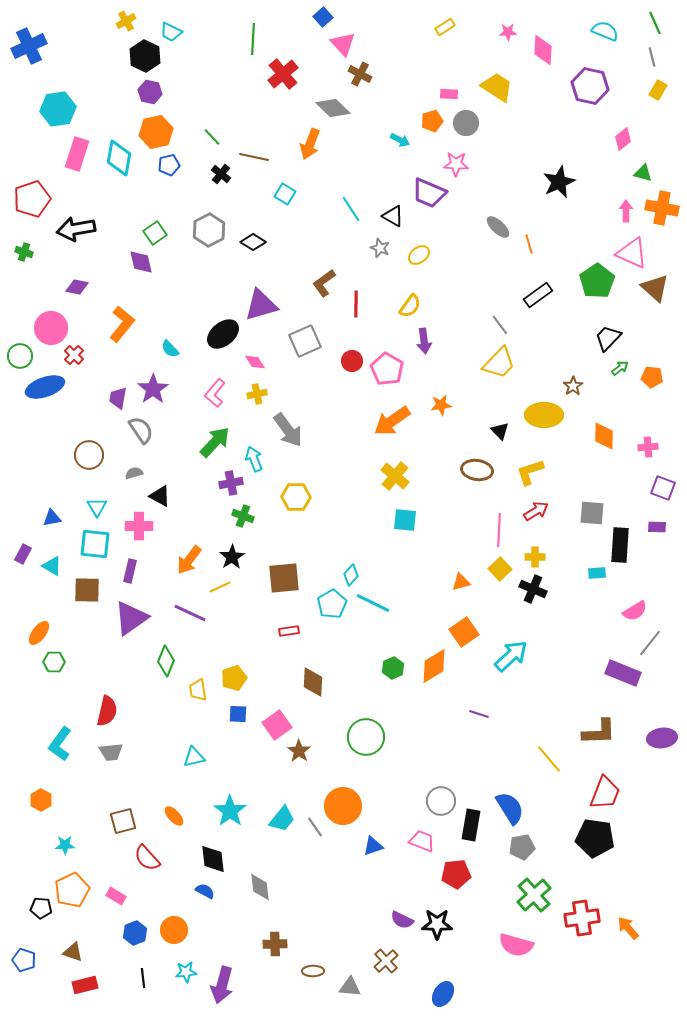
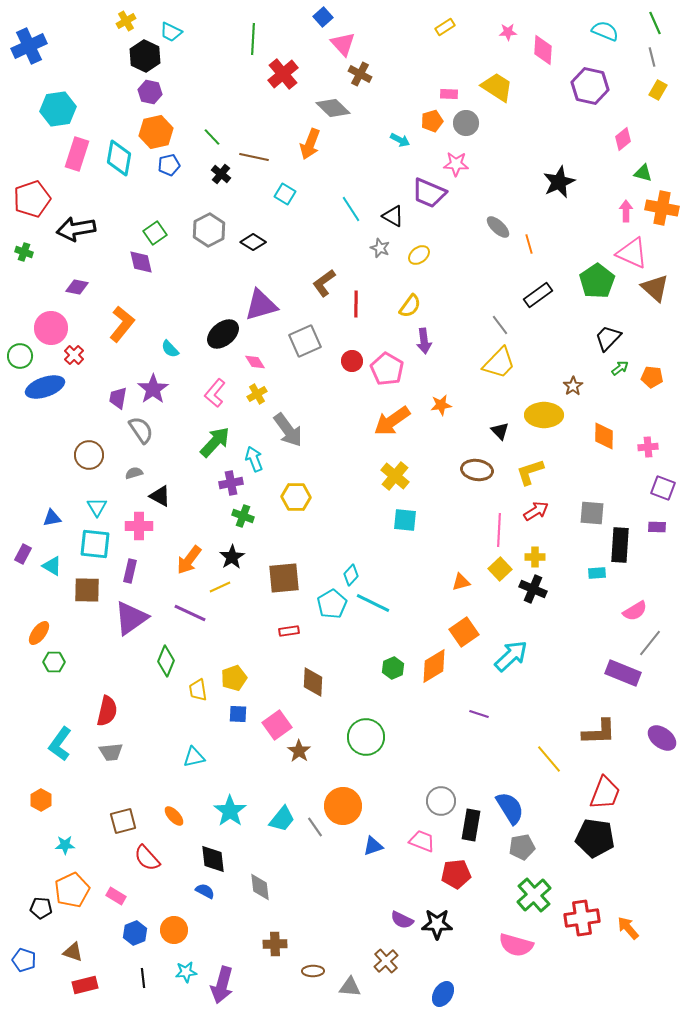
yellow cross at (257, 394): rotated 18 degrees counterclockwise
purple ellipse at (662, 738): rotated 44 degrees clockwise
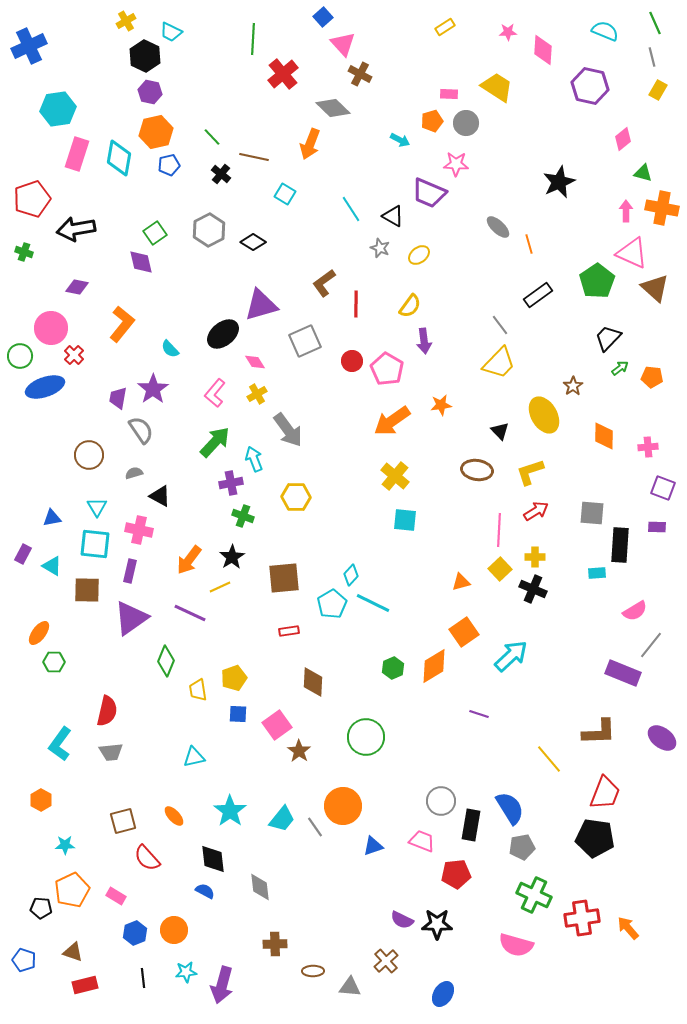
yellow ellipse at (544, 415): rotated 60 degrees clockwise
pink cross at (139, 526): moved 4 px down; rotated 12 degrees clockwise
gray line at (650, 643): moved 1 px right, 2 px down
green cross at (534, 895): rotated 24 degrees counterclockwise
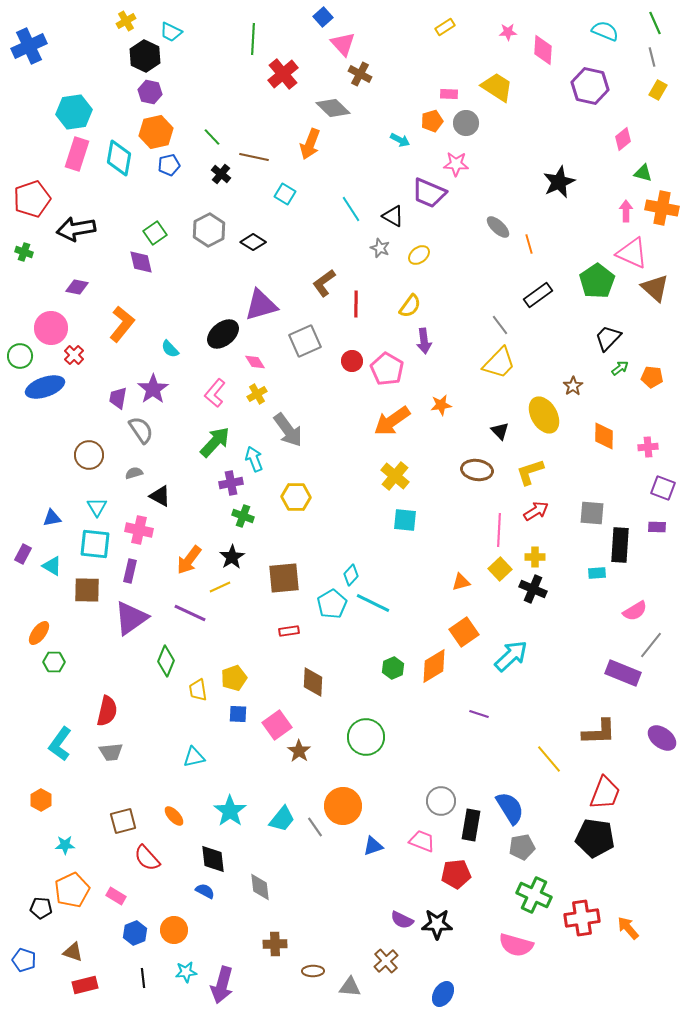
cyan hexagon at (58, 109): moved 16 px right, 3 px down
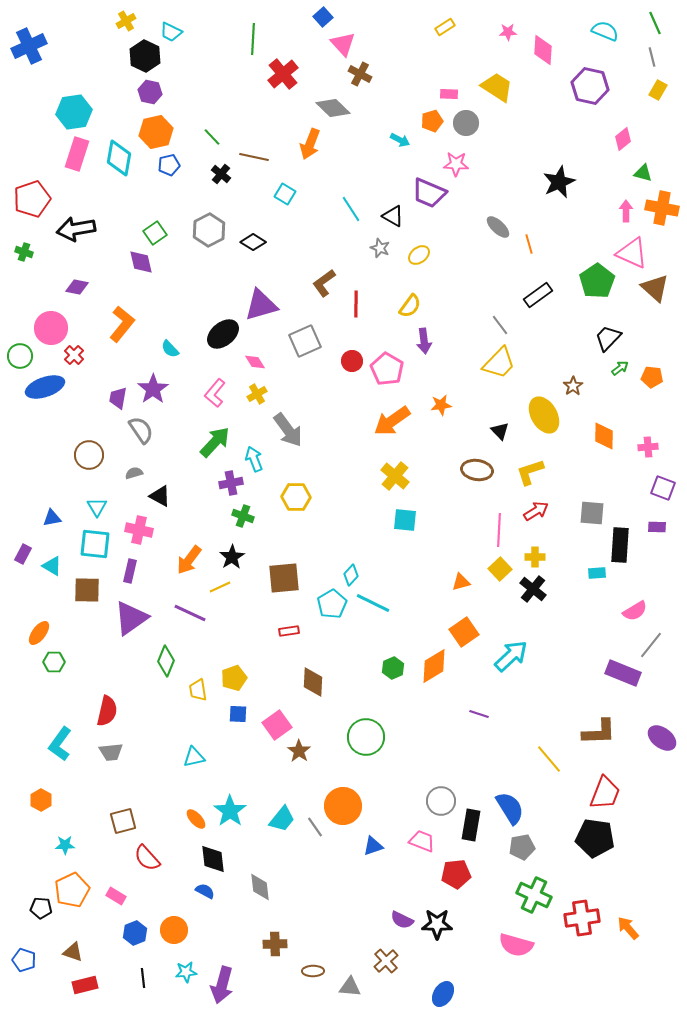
black cross at (533, 589): rotated 16 degrees clockwise
orange ellipse at (174, 816): moved 22 px right, 3 px down
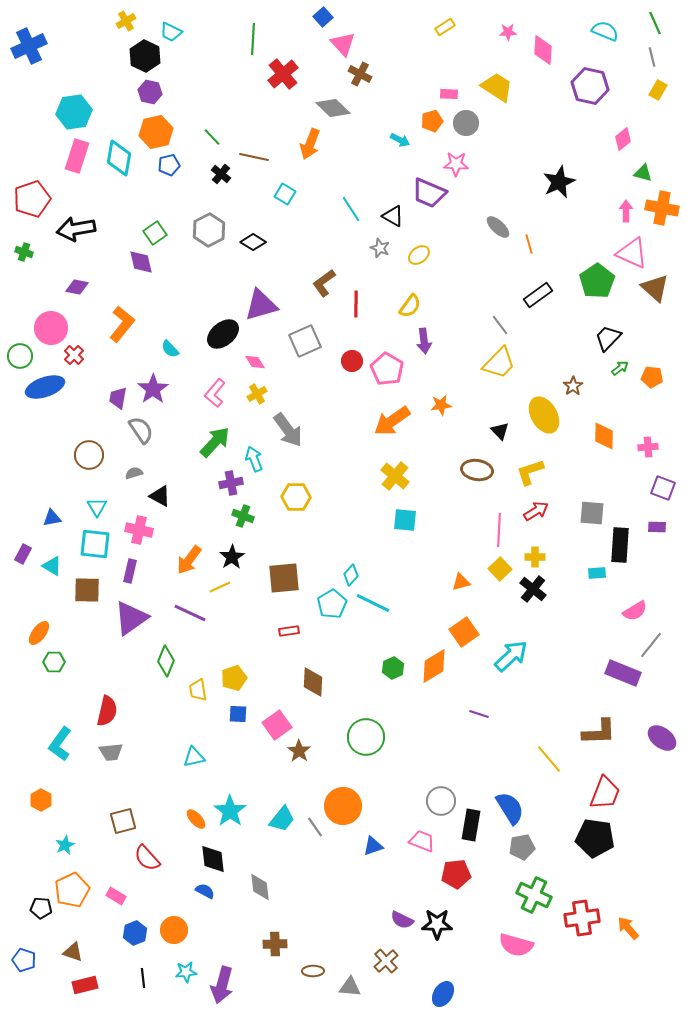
pink rectangle at (77, 154): moved 2 px down
cyan star at (65, 845): rotated 24 degrees counterclockwise
